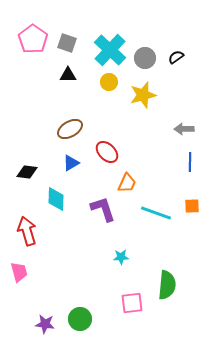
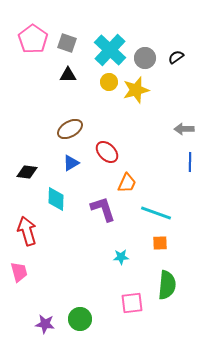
yellow star: moved 7 px left, 5 px up
orange square: moved 32 px left, 37 px down
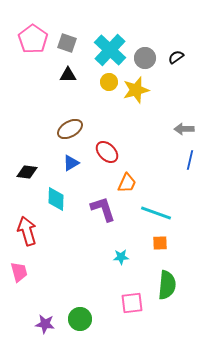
blue line: moved 2 px up; rotated 12 degrees clockwise
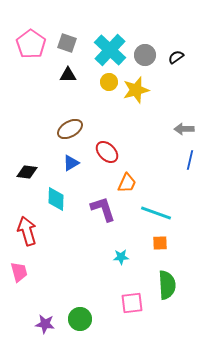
pink pentagon: moved 2 px left, 5 px down
gray circle: moved 3 px up
green semicircle: rotated 8 degrees counterclockwise
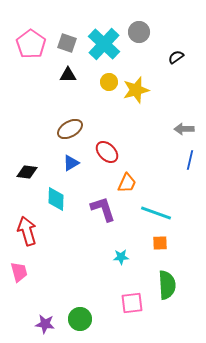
cyan cross: moved 6 px left, 6 px up
gray circle: moved 6 px left, 23 px up
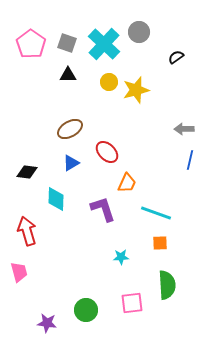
green circle: moved 6 px right, 9 px up
purple star: moved 2 px right, 1 px up
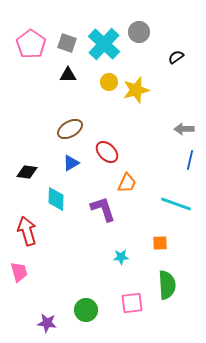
cyan line: moved 20 px right, 9 px up
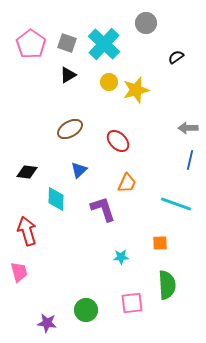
gray circle: moved 7 px right, 9 px up
black triangle: rotated 30 degrees counterclockwise
gray arrow: moved 4 px right, 1 px up
red ellipse: moved 11 px right, 11 px up
blue triangle: moved 8 px right, 7 px down; rotated 12 degrees counterclockwise
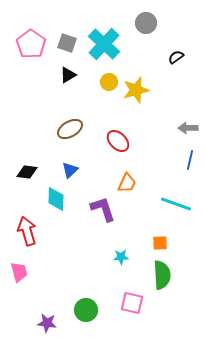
blue triangle: moved 9 px left
green semicircle: moved 5 px left, 10 px up
pink square: rotated 20 degrees clockwise
